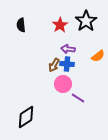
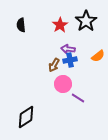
blue cross: moved 3 px right, 4 px up; rotated 16 degrees counterclockwise
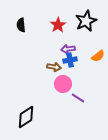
black star: rotated 10 degrees clockwise
red star: moved 2 px left
purple arrow: rotated 16 degrees counterclockwise
brown arrow: moved 2 px down; rotated 112 degrees counterclockwise
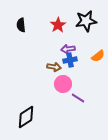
black star: rotated 15 degrees clockwise
